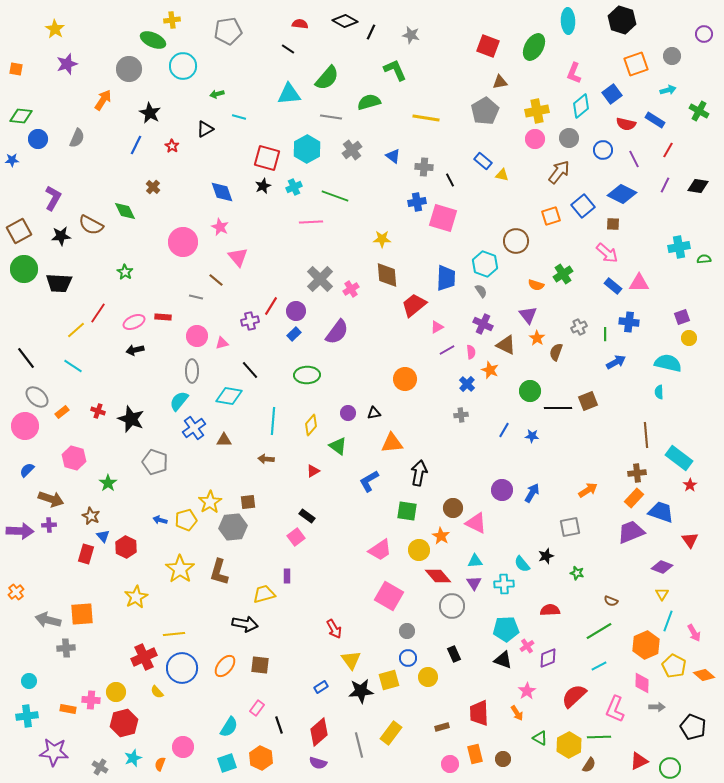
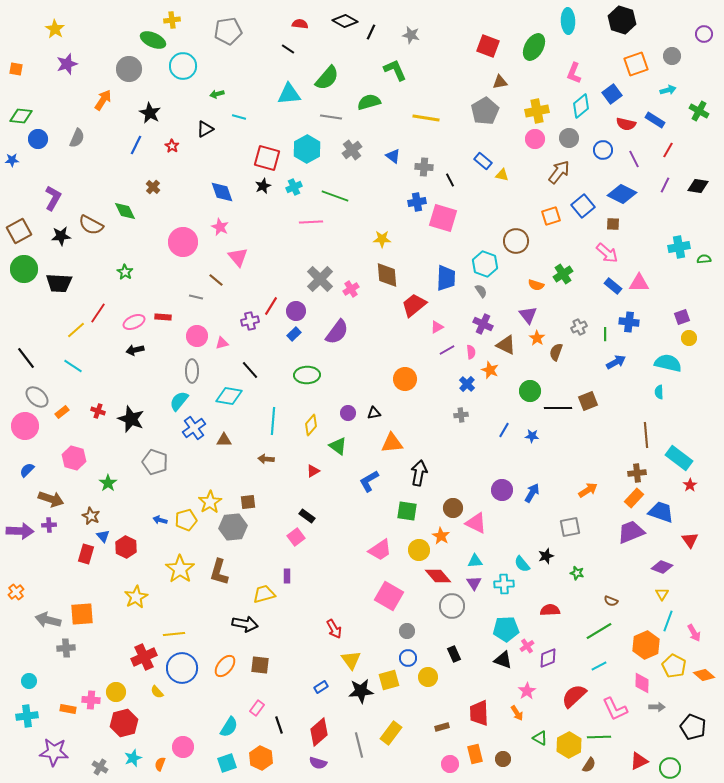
pink L-shape at (615, 709): rotated 48 degrees counterclockwise
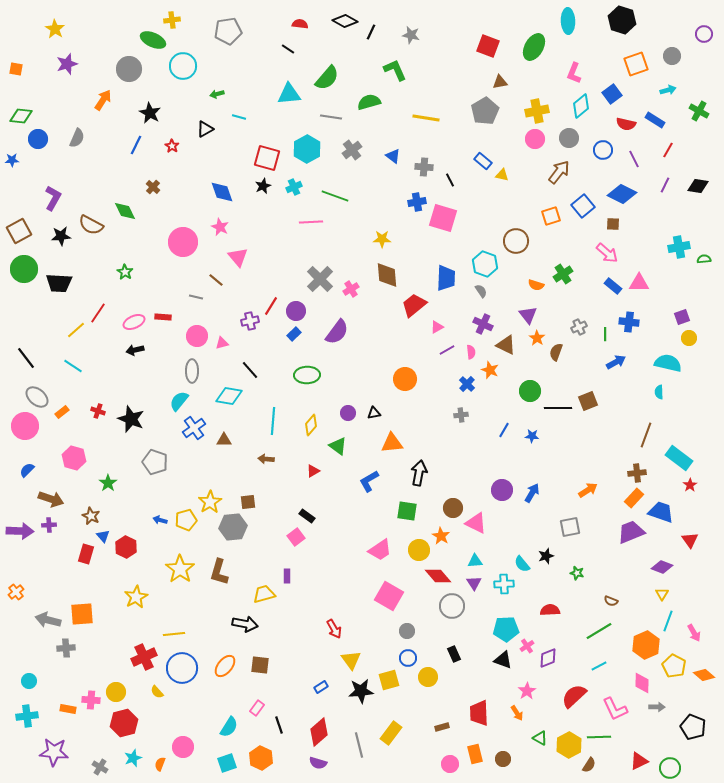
brown line at (646, 435): rotated 25 degrees clockwise
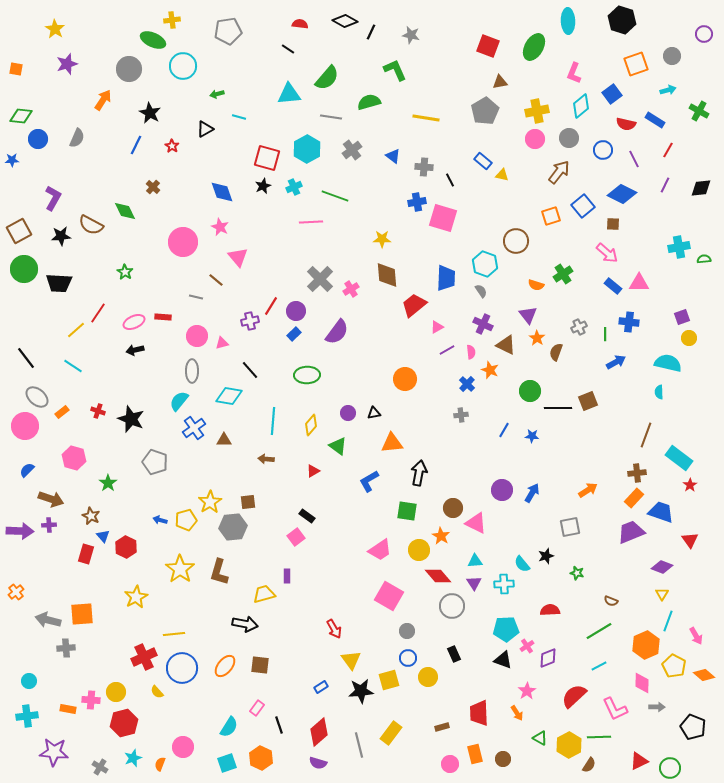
black diamond at (698, 186): moved 3 px right, 2 px down; rotated 15 degrees counterclockwise
pink arrow at (694, 633): moved 2 px right, 3 px down
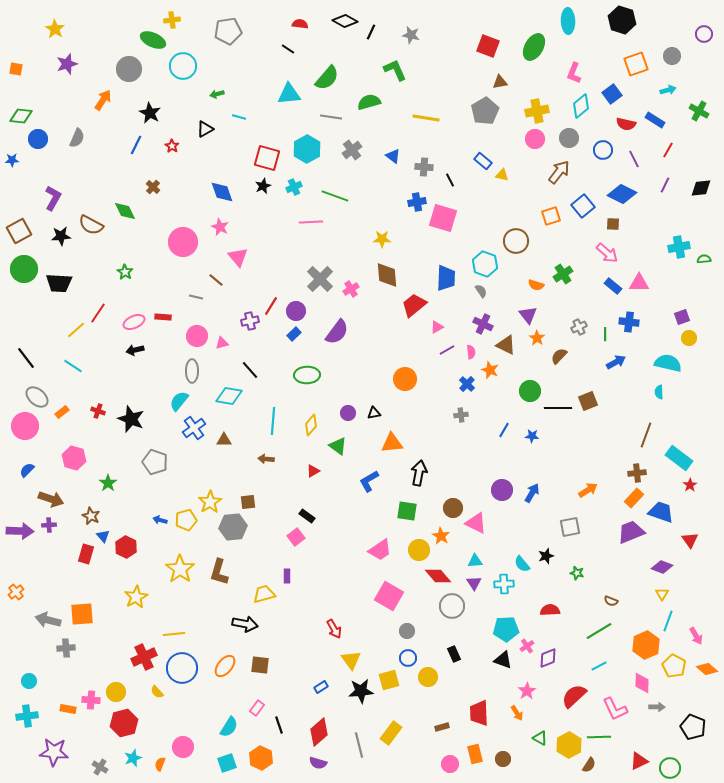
brown semicircle at (556, 352): moved 3 px right, 4 px down; rotated 24 degrees clockwise
orange diamond at (704, 675): moved 3 px right, 6 px up
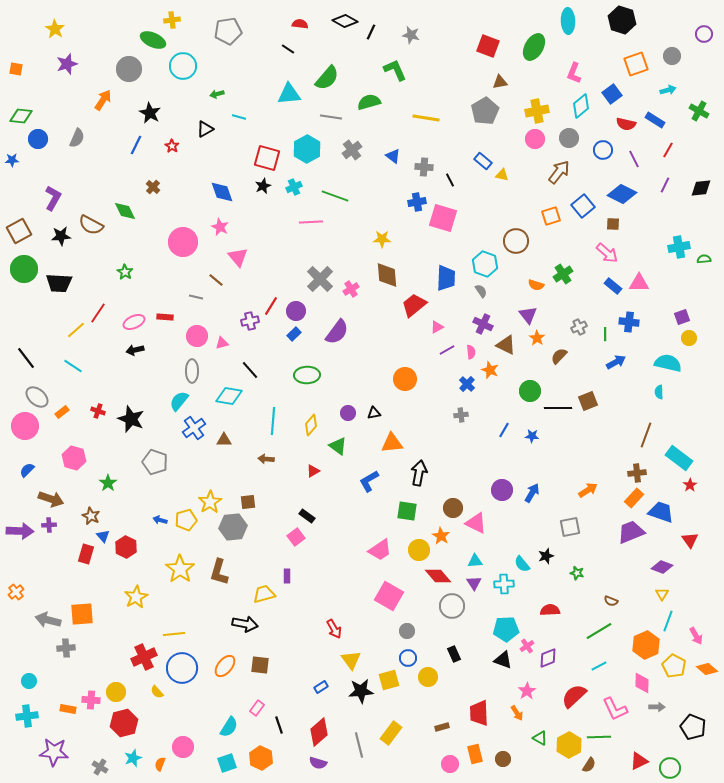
red rectangle at (163, 317): moved 2 px right
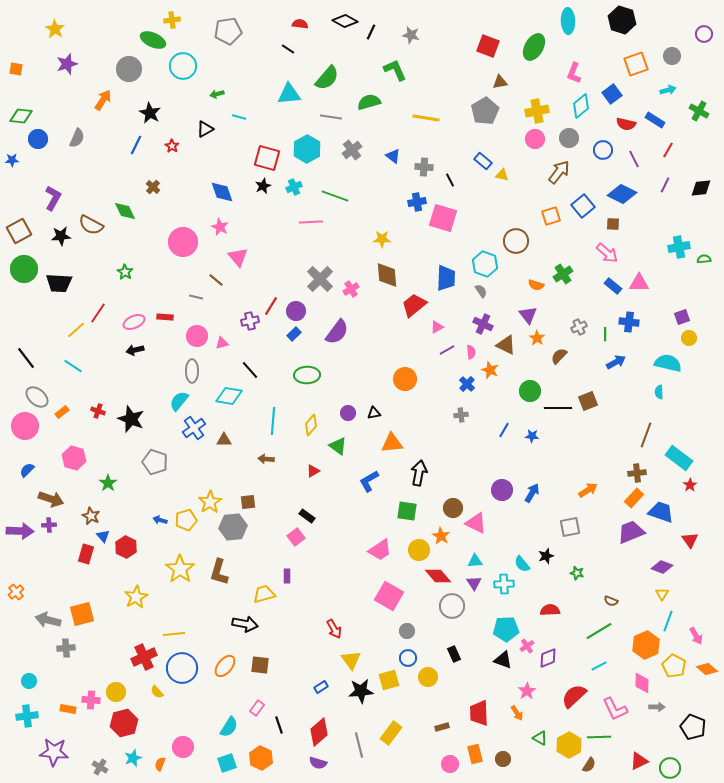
orange square at (82, 614): rotated 10 degrees counterclockwise
